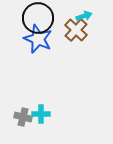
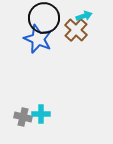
black circle: moved 6 px right
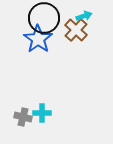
blue star: rotated 12 degrees clockwise
cyan cross: moved 1 px right, 1 px up
